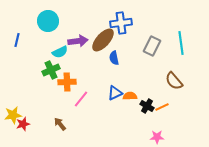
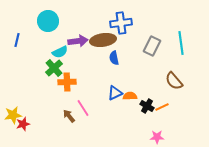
brown ellipse: rotated 40 degrees clockwise
green cross: moved 3 px right, 2 px up; rotated 18 degrees counterclockwise
pink line: moved 2 px right, 9 px down; rotated 72 degrees counterclockwise
brown arrow: moved 9 px right, 8 px up
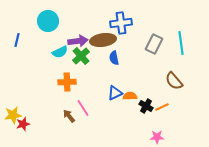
gray rectangle: moved 2 px right, 2 px up
green cross: moved 27 px right, 12 px up
black cross: moved 1 px left
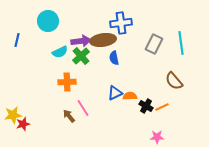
purple arrow: moved 3 px right
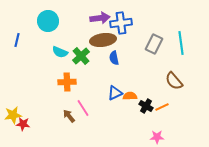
purple arrow: moved 19 px right, 23 px up
cyan semicircle: rotated 49 degrees clockwise
red star: rotated 24 degrees clockwise
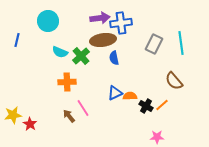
orange line: moved 2 px up; rotated 16 degrees counterclockwise
red star: moved 7 px right; rotated 24 degrees clockwise
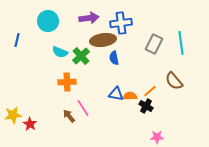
purple arrow: moved 11 px left
blue triangle: moved 1 px right, 1 px down; rotated 35 degrees clockwise
orange line: moved 12 px left, 14 px up
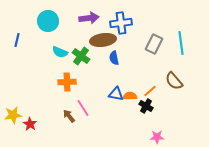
green cross: rotated 12 degrees counterclockwise
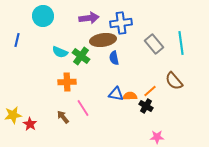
cyan circle: moved 5 px left, 5 px up
gray rectangle: rotated 66 degrees counterclockwise
brown arrow: moved 6 px left, 1 px down
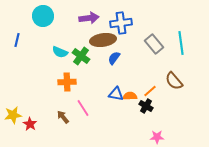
blue semicircle: rotated 48 degrees clockwise
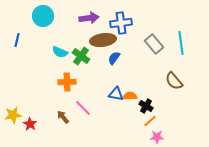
orange line: moved 30 px down
pink line: rotated 12 degrees counterclockwise
